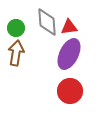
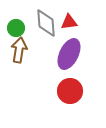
gray diamond: moved 1 px left, 1 px down
red triangle: moved 5 px up
brown arrow: moved 3 px right, 3 px up
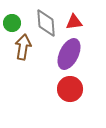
red triangle: moved 5 px right
green circle: moved 4 px left, 5 px up
brown arrow: moved 4 px right, 3 px up
red circle: moved 2 px up
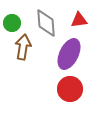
red triangle: moved 5 px right, 2 px up
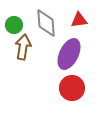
green circle: moved 2 px right, 2 px down
red circle: moved 2 px right, 1 px up
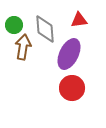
gray diamond: moved 1 px left, 6 px down
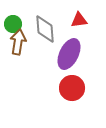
green circle: moved 1 px left, 1 px up
brown arrow: moved 5 px left, 5 px up
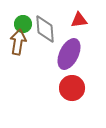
green circle: moved 10 px right
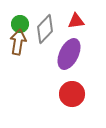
red triangle: moved 3 px left, 1 px down
green circle: moved 3 px left
gray diamond: rotated 48 degrees clockwise
red circle: moved 6 px down
